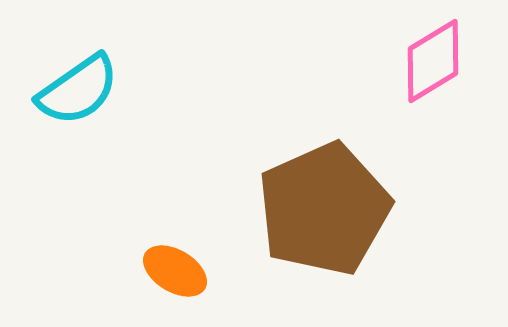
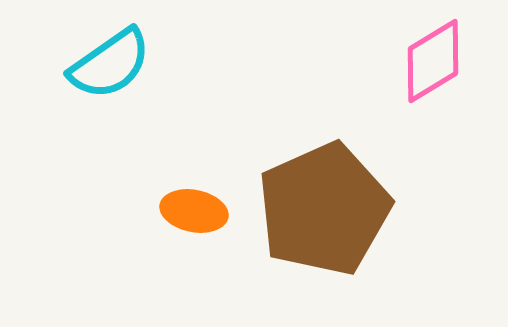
cyan semicircle: moved 32 px right, 26 px up
orange ellipse: moved 19 px right, 60 px up; rotated 20 degrees counterclockwise
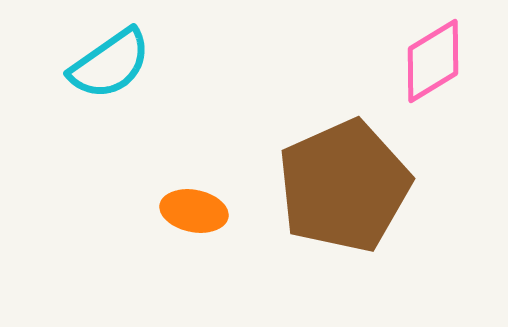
brown pentagon: moved 20 px right, 23 px up
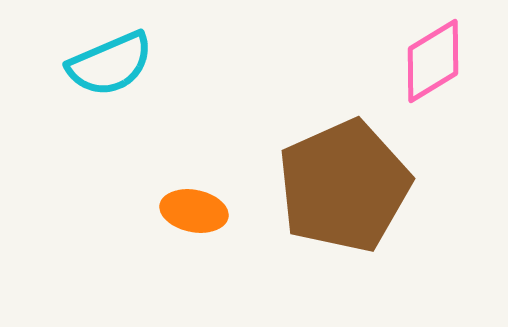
cyan semicircle: rotated 12 degrees clockwise
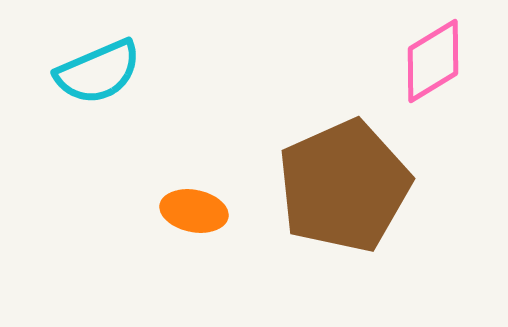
cyan semicircle: moved 12 px left, 8 px down
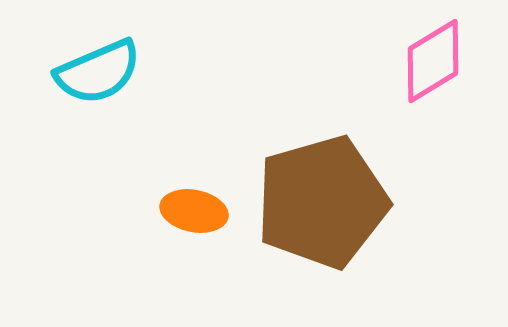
brown pentagon: moved 22 px left, 16 px down; rotated 8 degrees clockwise
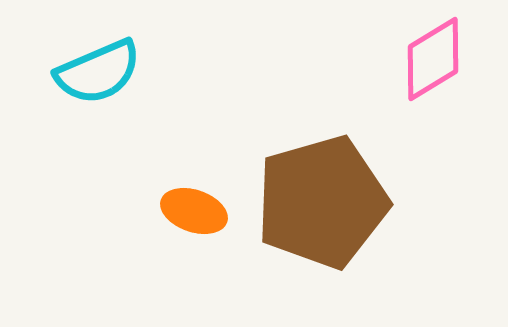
pink diamond: moved 2 px up
orange ellipse: rotated 8 degrees clockwise
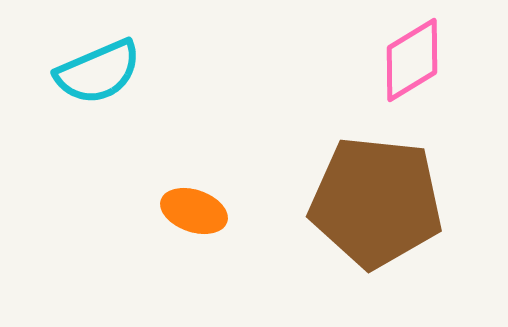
pink diamond: moved 21 px left, 1 px down
brown pentagon: moved 54 px right; rotated 22 degrees clockwise
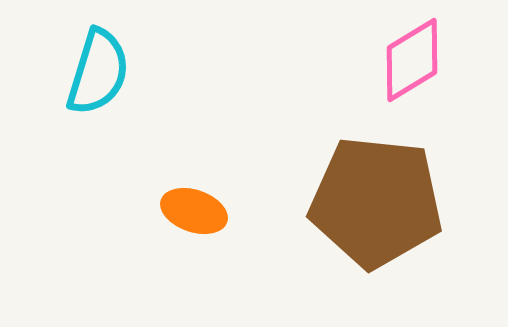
cyan semicircle: rotated 50 degrees counterclockwise
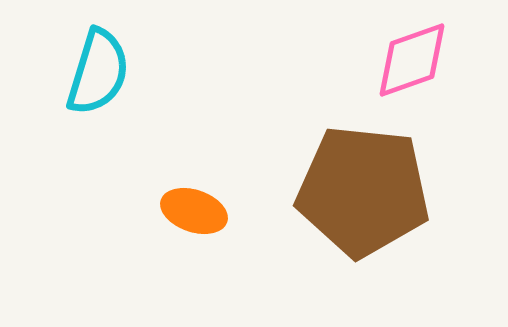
pink diamond: rotated 12 degrees clockwise
brown pentagon: moved 13 px left, 11 px up
